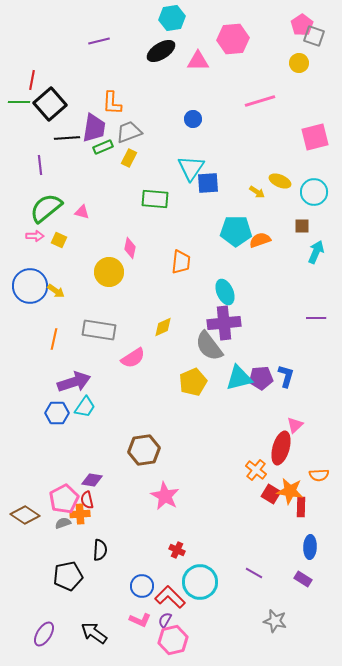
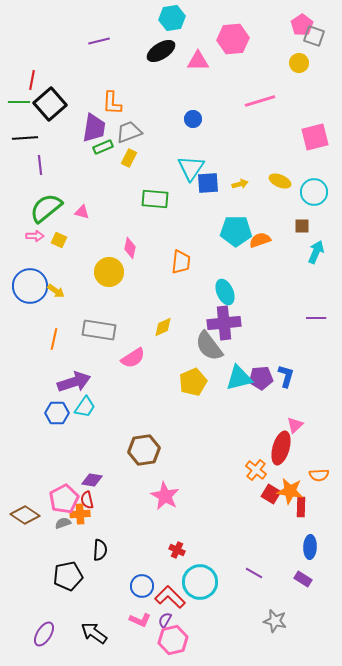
black line at (67, 138): moved 42 px left
yellow arrow at (257, 192): moved 17 px left, 8 px up; rotated 49 degrees counterclockwise
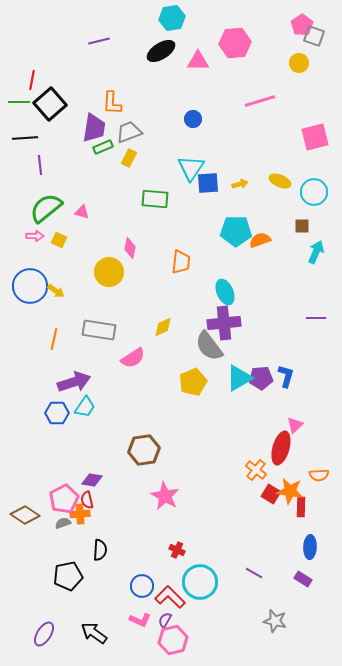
pink hexagon at (233, 39): moved 2 px right, 4 px down
cyan triangle at (239, 378): rotated 16 degrees counterclockwise
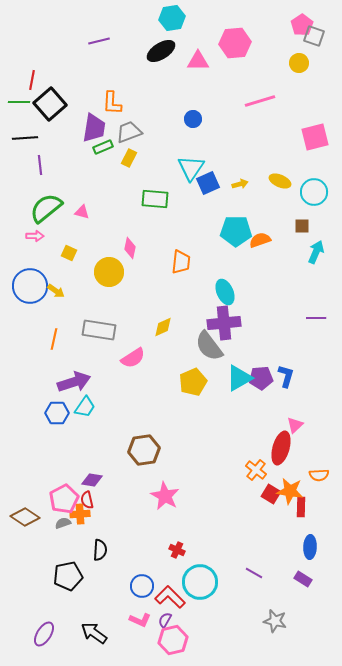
blue square at (208, 183): rotated 20 degrees counterclockwise
yellow square at (59, 240): moved 10 px right, 13 px down
brown diamond at (25, 515): moved 2 px down
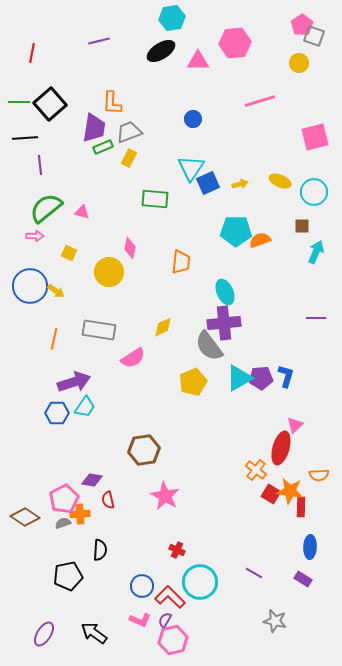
red line at (32, 80): moved 27 px up
red semicircle at (87, 500): moved 21 px right
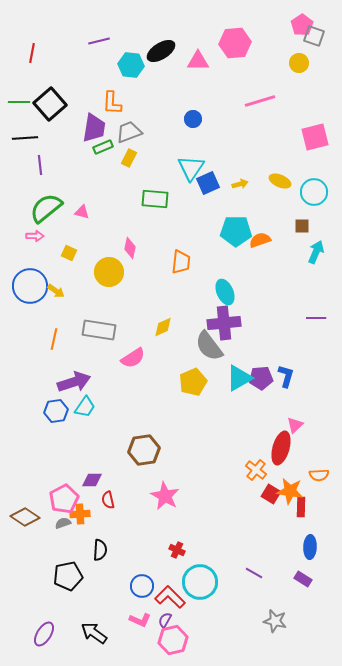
cyan hexagon at (172, 18): moved 41 px left, 47 px down; rotated 15 degrees clockwise
blue hexagon at (57, 413): moved 1 px left, 2 px up; rotated 10 degrees counterclockwise
purple diamond at (92, 480): rotated 10 degrees counterclockwise
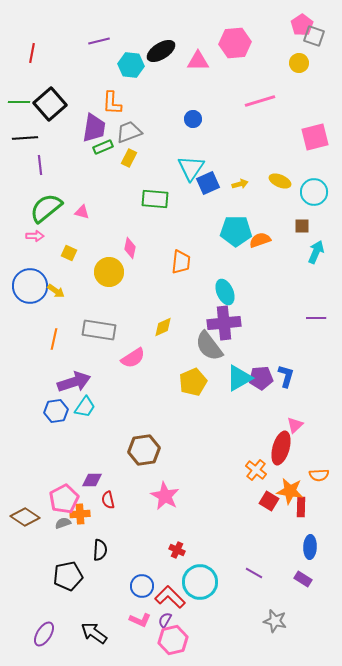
red square at (271, 494): moved 2 px left, 7 px down
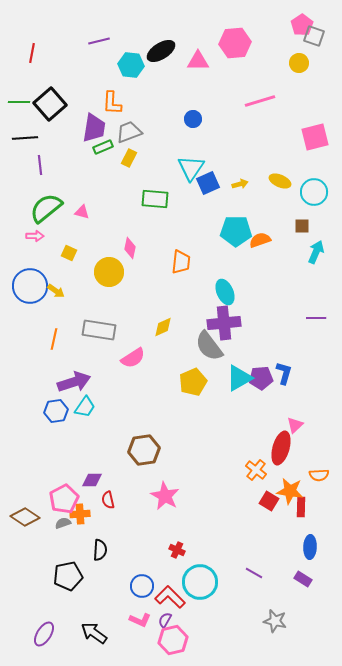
blue L-shape at (286, 376): moved 2 px left, 3 px up
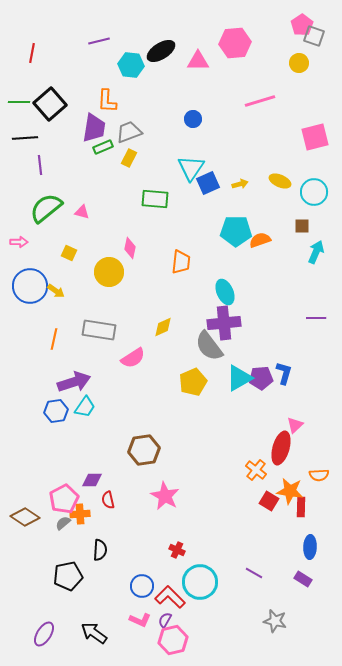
orange L-shape at (112, 103): moved 5 px left, 2 px up
pink arrow at (35, 236): moved 16 px left, 6 px down
gray semicircle at (63, 523): rotated 21 degrees counterclockwise
